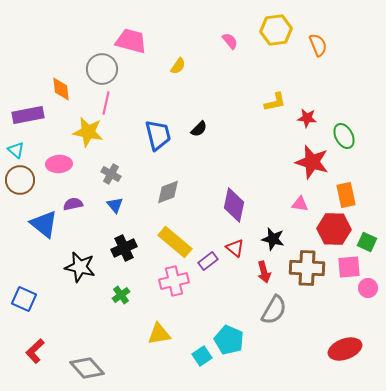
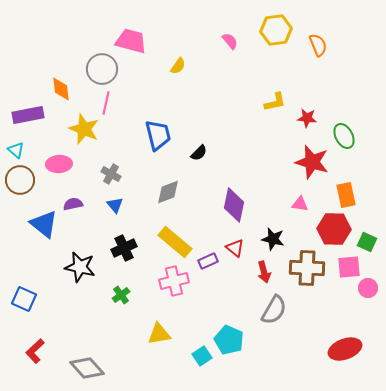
black semicircle at (199, 129): moved 24 px down
yellow star at (88, 132): moved 4 px left, 3 px up; rotated 12 degrees clockwise
purple rectangle at (208, 261): rotated 12 degrees clockwise
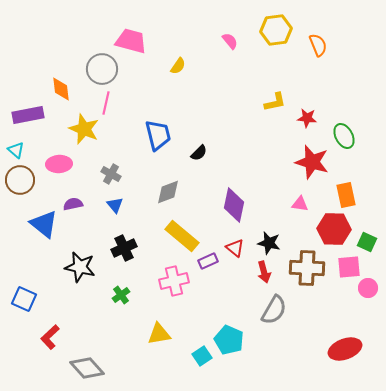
black star at (273, 239): moved 4 px left, 4 px down
yellow rectangle at (175, 242): moved 7 px right, 6 px up
red L-shape at (35, 351): moved 15 px right, 14 px up
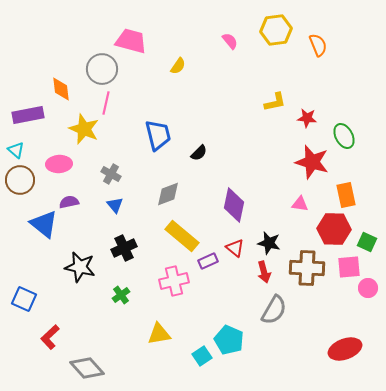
gray diamond at (168, 192): moved 2 px down
purple semicircle at (73, 204): moved 4 px left, 2 px up
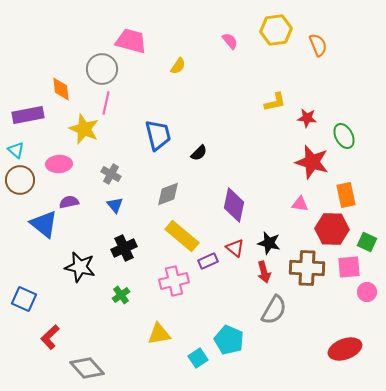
red hexagon at (334, 229): moved 2 px left
pink circle at (368, 288): moved 1 px left, 4 px down
cyan square at (202, 356): moved 4 px left, 2 px down
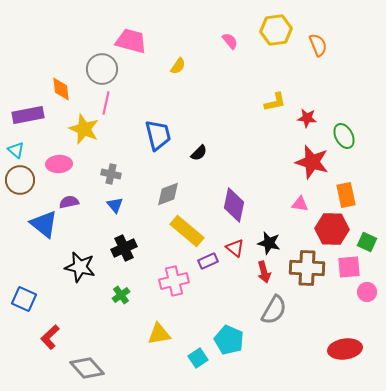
gray cross at (111, 174): rotated 18 degrees counterclockwise
yellow rectangle at (182, 236): moved 5 px right, 5 px up
red ellipse at (345, 349): rotated 12 degrees clockwise
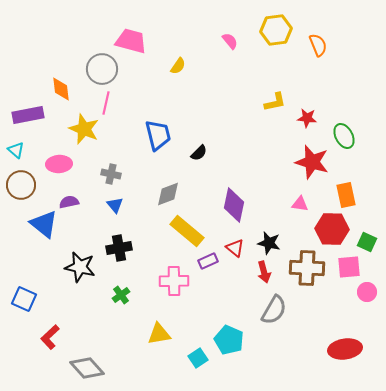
brown circle at (20, 180): moved 1 px right, 5 px down
black cross at (124, 248): moved 5 px left; rotated 15 degrees clockwise
pink cross at (174, 281): rotated 12 degrees clockwise
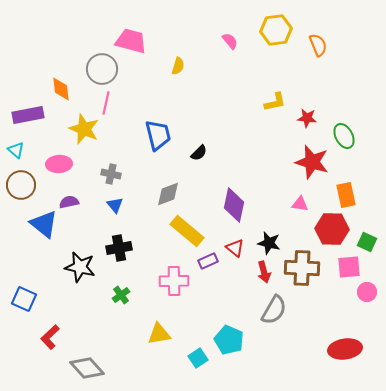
yellow semicircle at (178, 66): rotated 18 degrees counterclockwise
brown cross at (307, 268): moved 5 px left
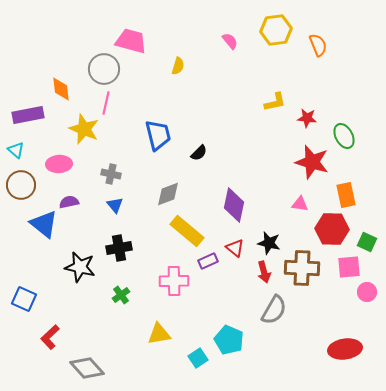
gray circle at (102, 69): moved 2 px right
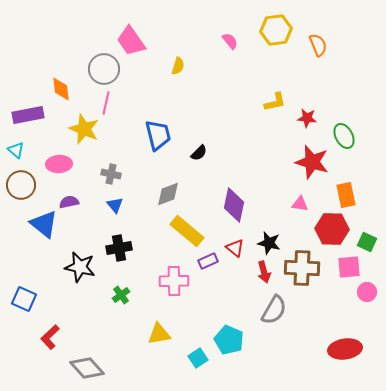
pink trapezoid at (131, 41): rotated 140 degrees counterclockwise
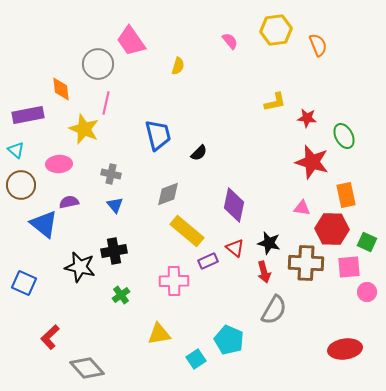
gray circle at (104, 69): moved 6 px left, 5 px up
pink triangle at (300, 204): moved 2 px right, 4 px down
black cross at (119, 248): moved 5 px left, 3 px down
brown cross at (302, 268): moved 4 px right, 5 px up
blue square at (24, 299): moved 16 px up
cyan square at (198, 358): moved 2 px left, 1 px down
